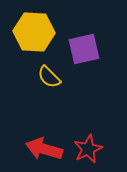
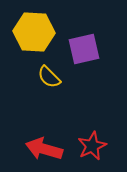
red star: moved 4 px right, 3 px up
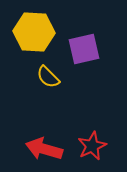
yellow semicircle: moved 1 px left
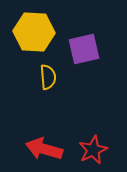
yellow semicircle: rotated 140 degrees counterclockwise
red star: moved 1 px right, 4 px down
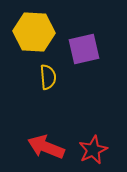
red arrow: moved 2 px right, 2 px up; rotated 6 degrees clockwise
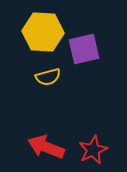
yellow hexagon: moved 9 px right
yellow semicircle: rotated 80 degrees clockwise
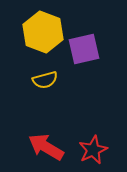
yellow hexagon: rotated 18 degrees clockwise
yellow semicircle: moved 3 px left, 3 px down
red arrow: rotated 9 degrees clockwise
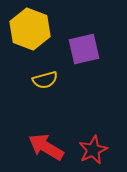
yellow hexagon: moved 13 px left, 3 px up
